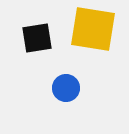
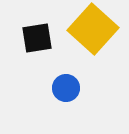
yellow square: rotated 33 degrees clockwise
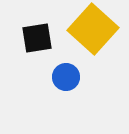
blue circle: moved 11 px up
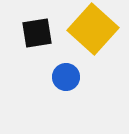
black square: moved 5 px up
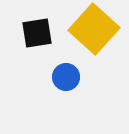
yellow square: moved 1 px right
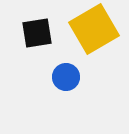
yellow square: rotated 18 degrees clockwise
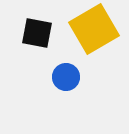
black square: rotated 20 degrees clockwise
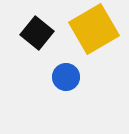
black square: rotated 28 degrees clockwise
